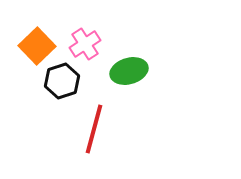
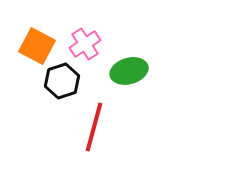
orange square: rotated 18 degrees counterclockwise
red line: moved 2 px up
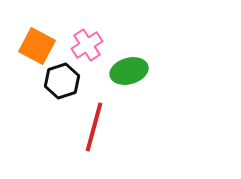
pink cross: moved 2 px right, 1 px down
